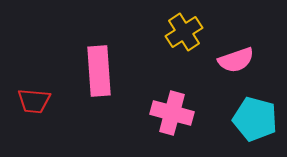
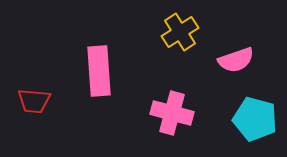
yellow cross: moved 4 px left
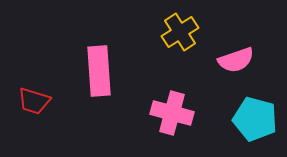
red trapezoid: rotated 12 degrees clockwise
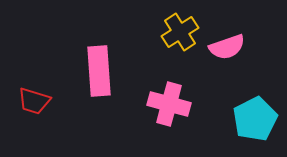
pink semicircle: moved 9 px left, 13 px up
pink cross: moved 3 px left, 9 px up
cyan pentagon: rotated 30 degrees clockwise
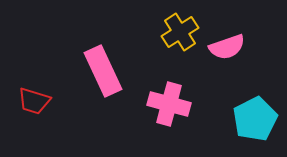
pink rectangle: moved 4 px right; rotated 21 degrees counterclockwise
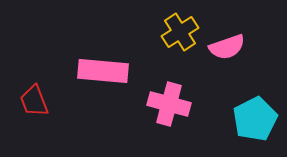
pink rectangle: rotated 60 degrees counterclockwise
red trapezoid: rotated 52 degrees clockwise
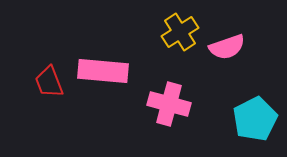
red trapezoid: moved 15 px right, 19 px up
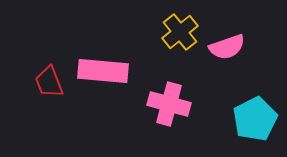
yellow cross: rotated 6 degrees counterclockwise
